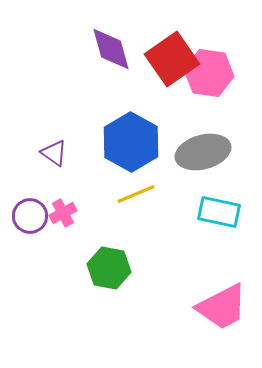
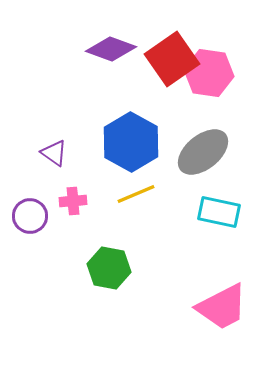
purple diamond: rotated 54 degrees counterclockwise
gray ellipse: rotated 24 degrees counterclockwise
pink cross: moved 10 px right, 12 px up; rotated 24 degrees clockwise
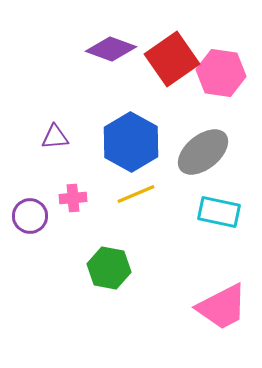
pink hexagon: moved 12 px right
purple triangle: moved 1 px right, 16 px up; rotated 40 degrees counterclockwise
pink cross: moved 3 px up
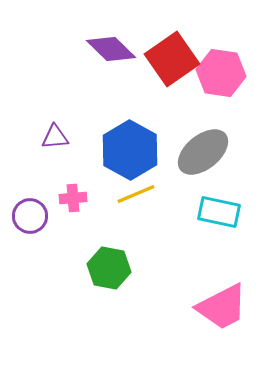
purple diamond: rotated 24 degrees clockwise
blue hexagon: moved 1 px left, 8 px down
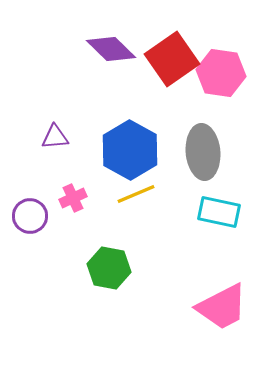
gray ellipse: rotated 56 degrees counterclockwise
pink cross: rotated 20 degrees counterclockwise
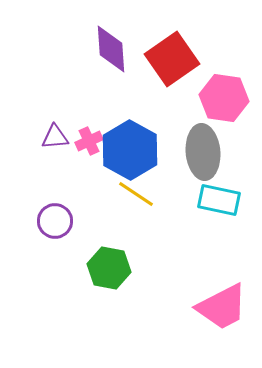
purple diamond: rotated 42 degrees clockwise
pink hexagon: moved 3 px right, 25 px down
yellow line: rotated 57 degrees clockwise
pink cross: moved 16 px right, 57 px up
cyan rectangle: moved 12 px up
purple circle: moved 25 px right, 5 px down
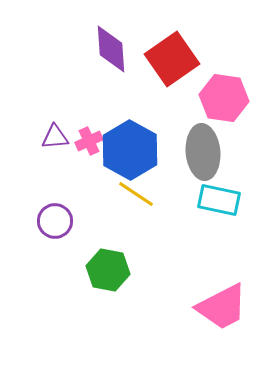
green hexagon: moved 1 px left, 2 px down
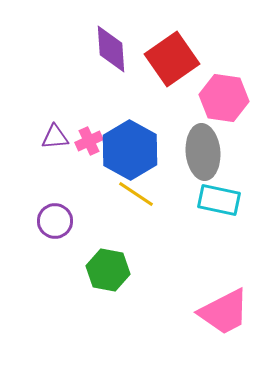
pink trapezoid: moved 2 px right, 5 px down
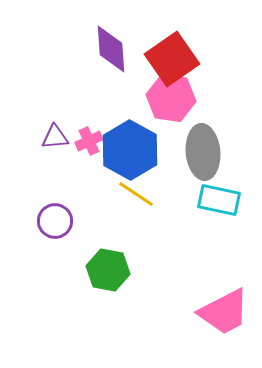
pink hexagon: moved 53 px left
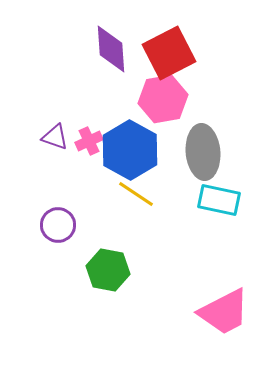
red square: moved 3 px left, 6 px up; rotated 8 degrees clockwise
pink hexagon: moved 8 px left, 1 px down; rotated 18 degrees counterclockwise
purple triangle: rotated 24 degrees clockwise
purple circle: moved 3 px right, 4 px down
